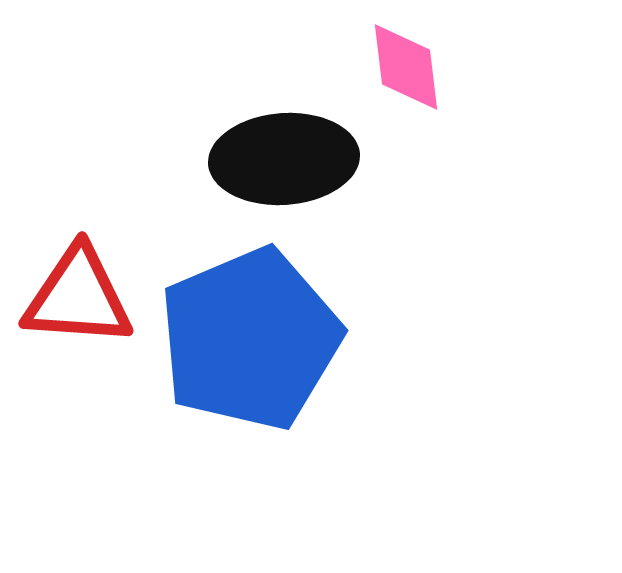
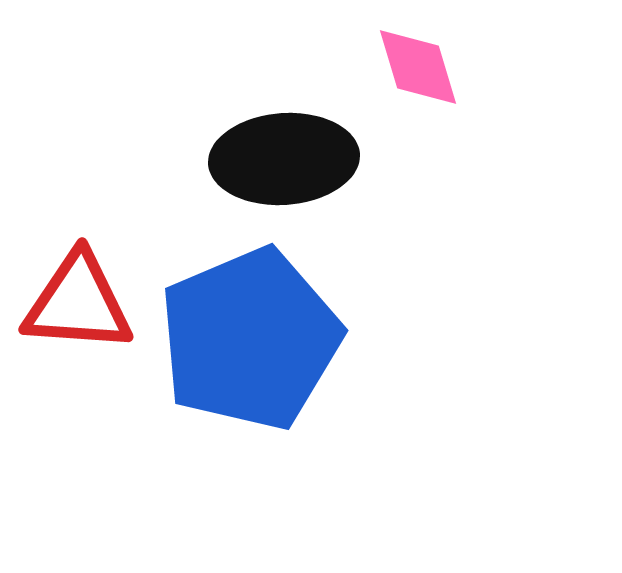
pink diamond: moved 12 px right; rotated 10 degrees counterclockwise
red triangle: moved 6 px down
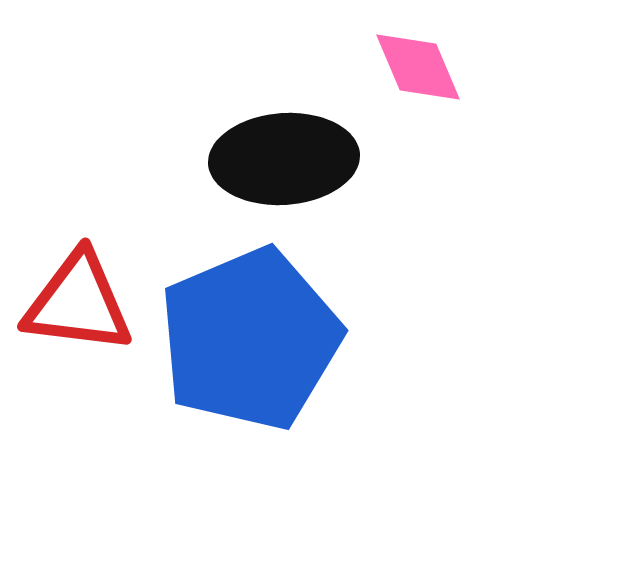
pink diamond: rotated 6 degrees counterclockwise
red triangle: rotated 3 degrees clockwise
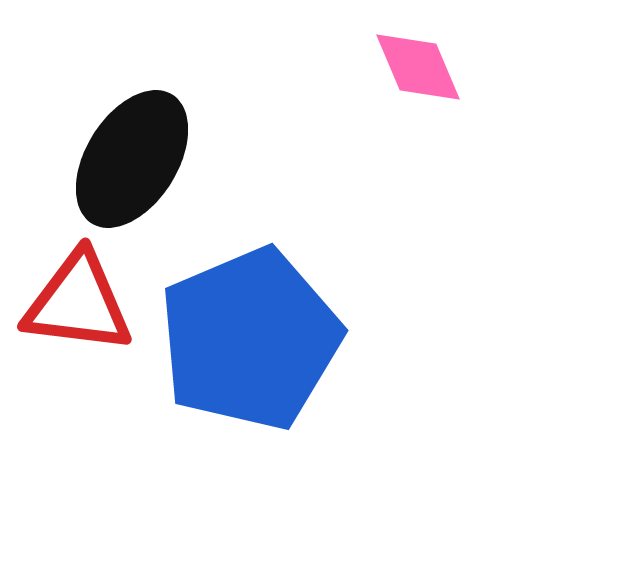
black ellipse: moved 152 px left; rotated 54 degrees counterclockwise
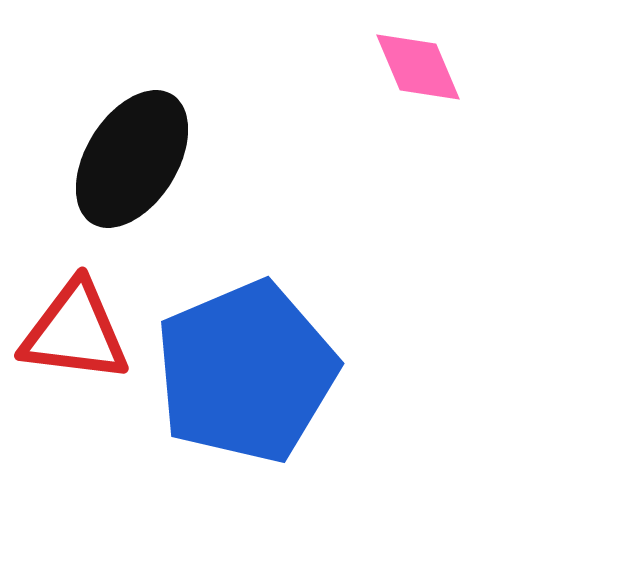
red triangle: moved 3 px left, 29 px down
blue pentagon: moved 4 px left, 33 px down
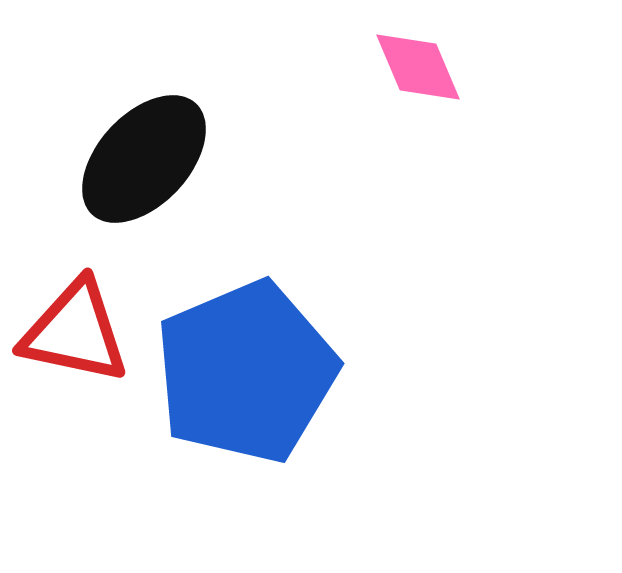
black ellipse: moved 12 px right; rotated 11 degrees clockwise
red triangle: rotated 5 degrees clockwise
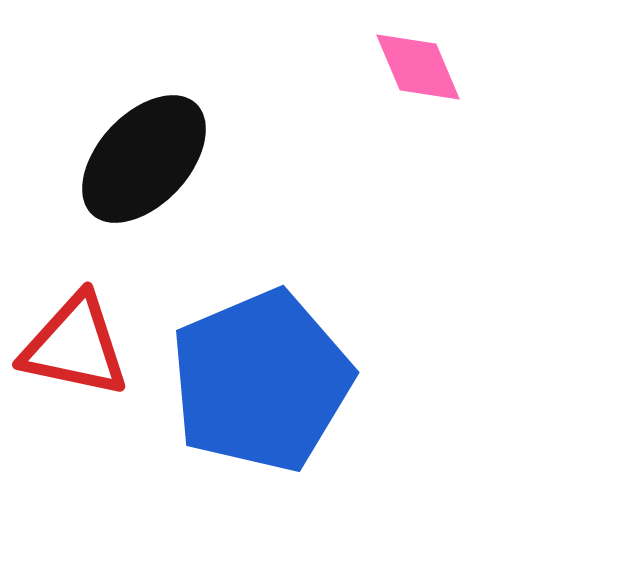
red triangle: moved 14 px down
blue pentagon: moved 15 px right, 9 px down
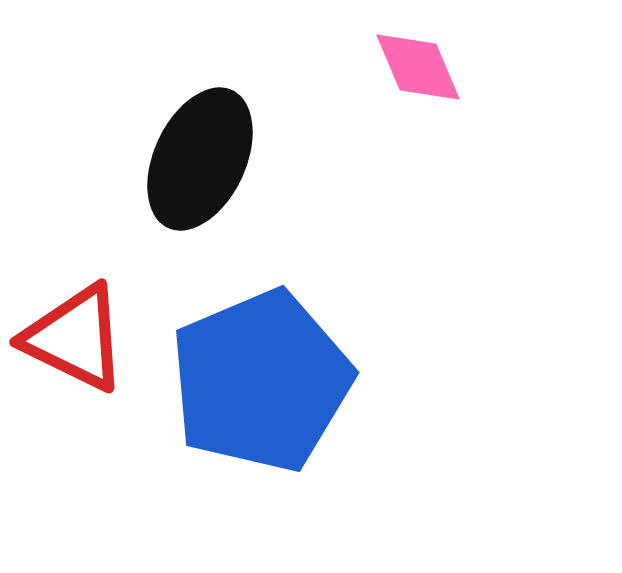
black ellipse: moved 56 px right; rotated 18 degrees counterclockwise
red triangle: moved 8 px up; rotated 14 degrees clockwise
